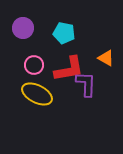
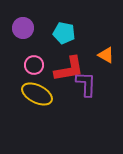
orange triangle: moved 3 px up
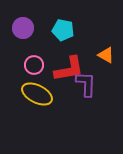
cyan pentagon: moved 1 px left, 3 px up
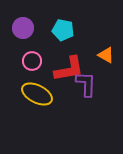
pink circle: moved 2 px left, 4 px up
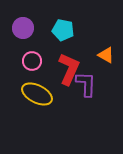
red L-shape: rotated 56 degrees counterclockwise
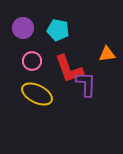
cyan pentagon: moved 5 px left
orange triangle: moved 1 px right, 1 px up; rotated 36 degrees counterclockwise
red L-shape: rotated 136 degrees clockwise
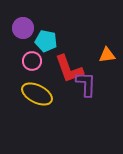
cyan pentagon: moved 12 px left, 11 px down
orange triangle: moved 1 px down
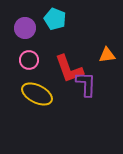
purple circle: moved 2 px right
cyan pentagon: moved 9 px right, 22 px up; rotated 10 degrees clockwise
pink circle: moved 3 px left, 1 px up
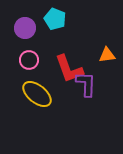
yellow ellipse: rotated 12 degrees clockwise
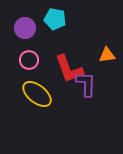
cyan pentagon: rotated 10 degrees counterclockwise
